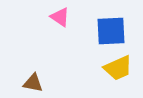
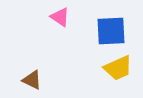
brown triangle: moved 1 px left, 3 px up; rotated 15 degrees clockwise
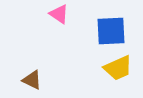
pink triangle: moved 1 px left, 3 px up
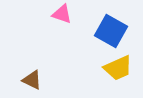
pink triangle: moved 3 px right; rotated 15 degrees counterclockwise
blue square: rotated 32 degrees clockwise
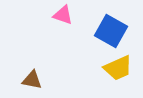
pink triangle: moved 1 px right, 1 px down
brown triangle: rotated 15 degrees counterclockwise
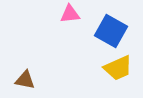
pink triangle: moved 7 px right, 1 px up; rotated 25 degrees counterclockwise
brown triangle: moved 7 px left
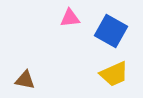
pink triangle: moved 4 px down
yellow trapezoid: moved 4 px left, 6 px down
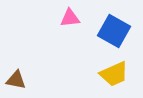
blue square: moved 3 px right
brown triangle: moved 9 px left
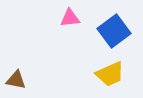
blue square: rotated 24 degrees clockwise
yellow trapezoid: moved 4 px left
